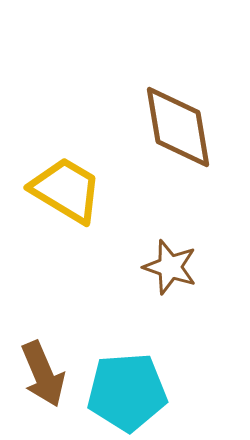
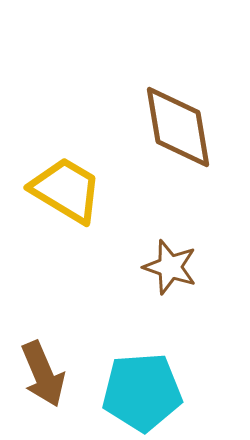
cyan pentagon: moved 15 px right
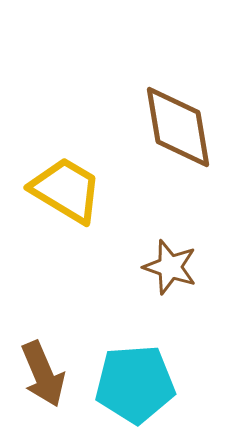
cyan pentagon: moved 7 px left, 8 px up
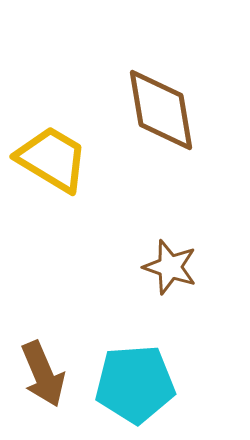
brown diamond: moved 17 px left, 17 px up
yellow trapezoid: moved 14 px left, 31 px up
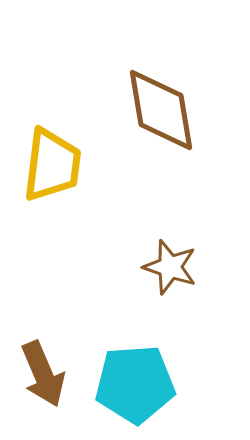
yellow trapezoid: moved 6 px down; rotated 66 degrees clockwise
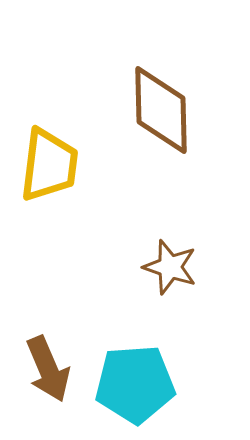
brown diamond: rotated 8 degrees clockwise
yellow trapezoid: moved 3 px left
brown arrow: moved 5 px right, 5 px up
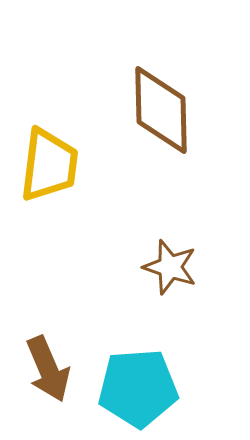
cyan pentagon: moved 3 px right, 4 px down
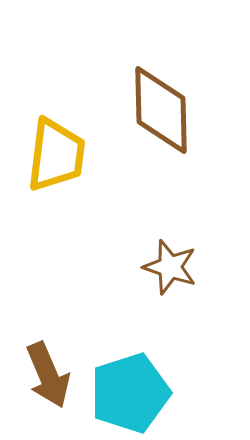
yellow trapezoid: moved 7 px right, 10 px up
brown arrow: moved 6 px down
cyan pentagon: moved 8 px left, 5 px down; rotated 14 degrees counterclockwise
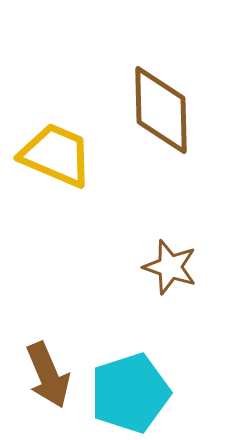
yellow trapezoid: rotated 74 degrees counterclockwise
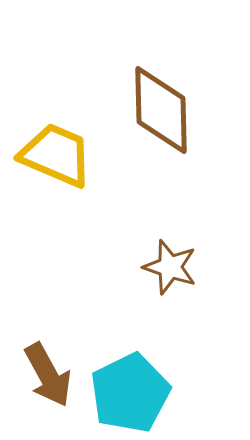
brown arrow: rotated 6 degrees counterclockwise
cyan pentagon: rotated 8 degrees counterclockwise
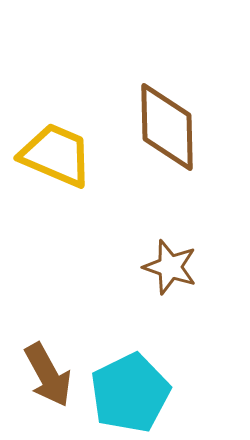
brown diamond: moved 6 px right, 17 px down
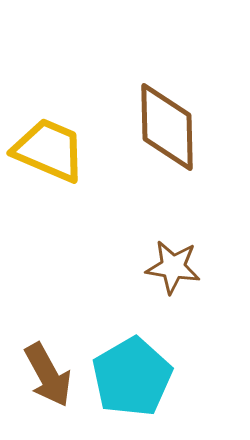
yellow trapezoid: moved 7 px left, 5 px up
brown star: moved 3 px right; rotated 10 degrees counterclockwise
cyan pentagon: moved 2 px right, 16 px up; rotated 4 degrees counterclockwise
